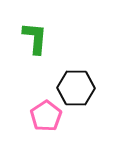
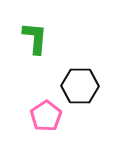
black hexagon: moved 4 px right, 2 px up
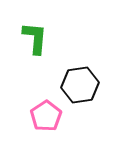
black hexagon: moved 1 px up; rotated 9 degrees counterclockwise
